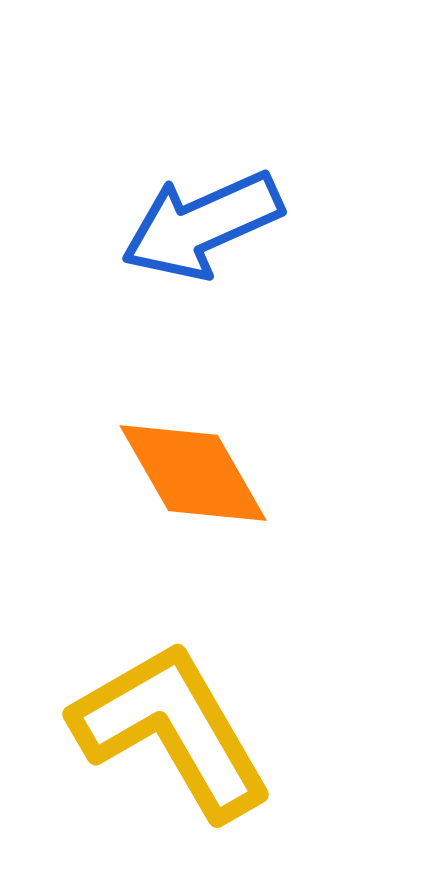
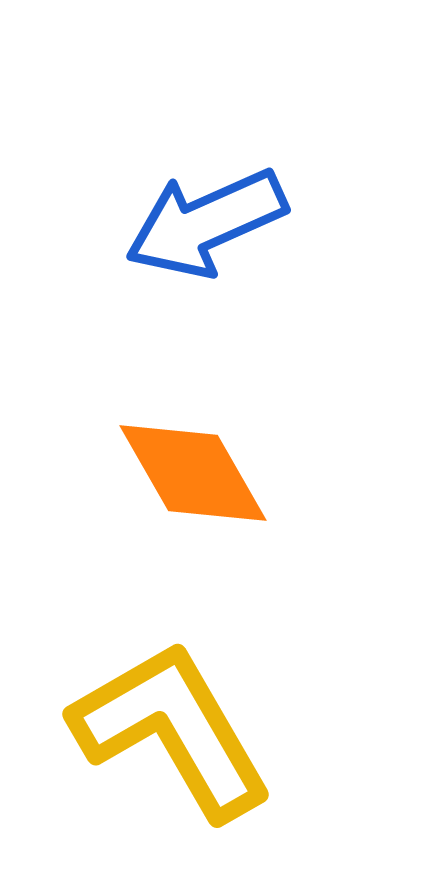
blue arrow: moved 4 px right, 2 px up
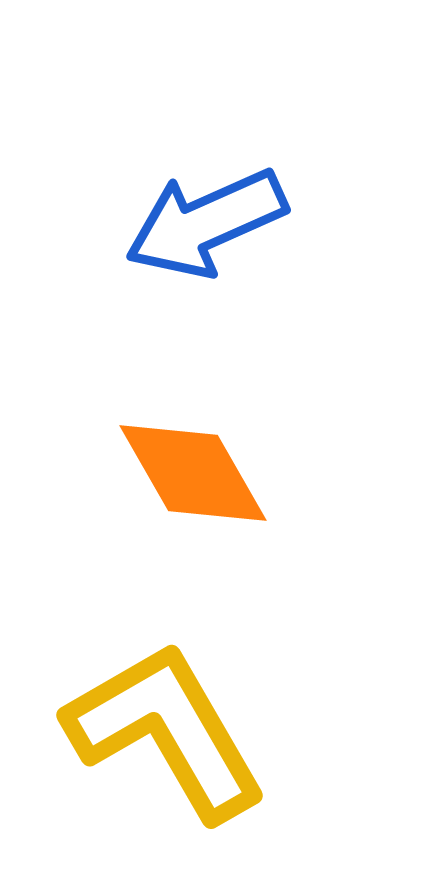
yellow L-shape: moved 6 px left, 1 px down
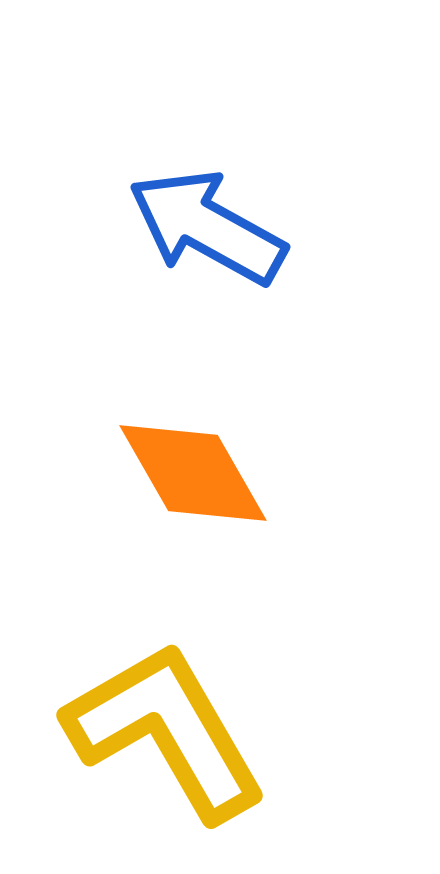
blue arrow: moved 1 px right, 4 px down; rotated 53 degrees clockwise
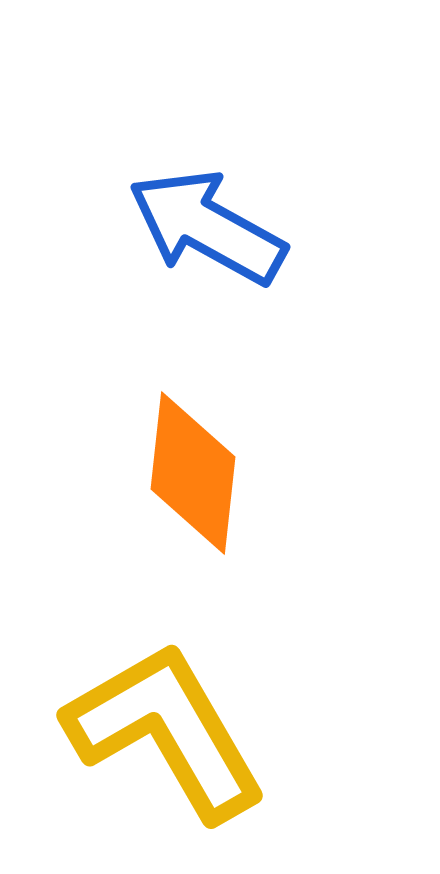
orange diamond: rotated 36 degrees clockwise
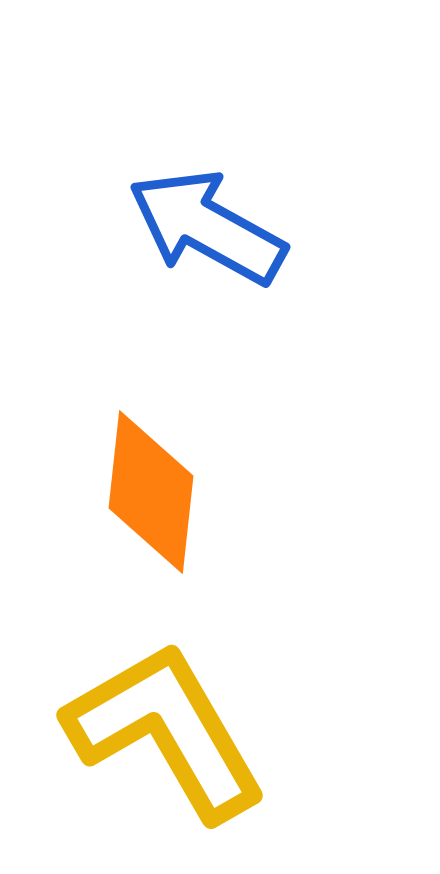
orange diamond: moved 42 px left, 19 px down
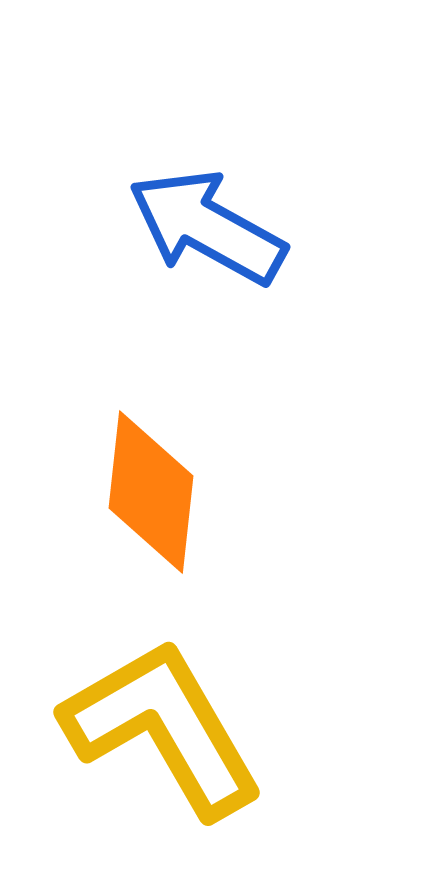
yellow L-shape: moved 3 px left, 3 px up
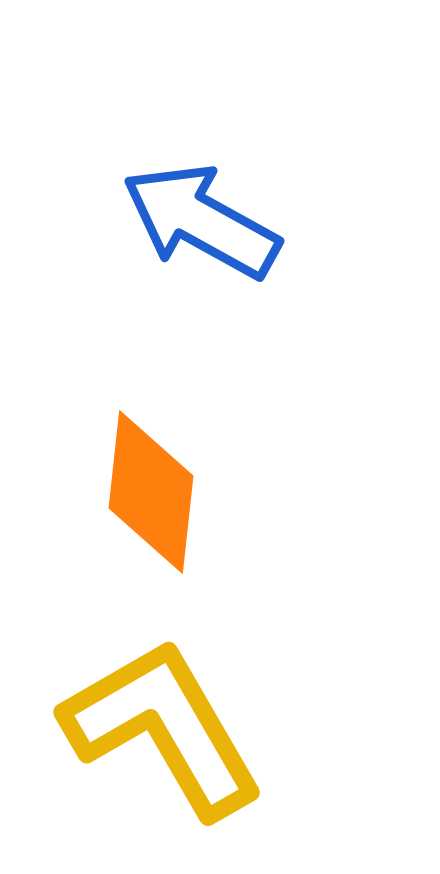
blue arrow: moved 6 px left, 6 px up
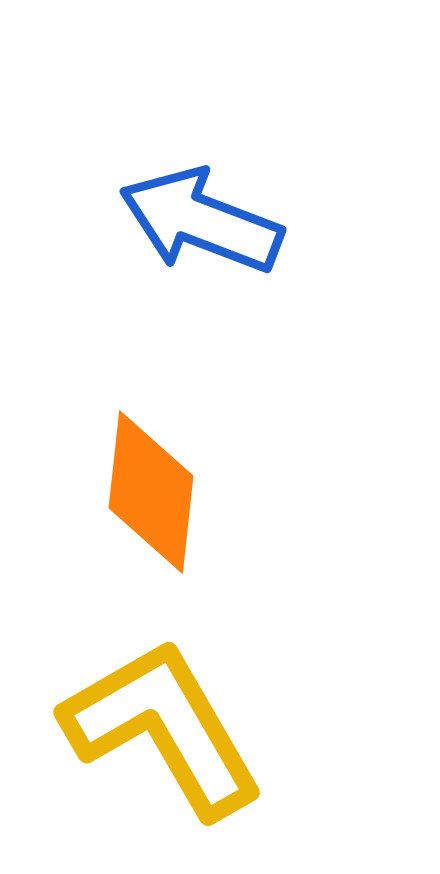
blue arrow: rotated 8 degrees counterclockwise
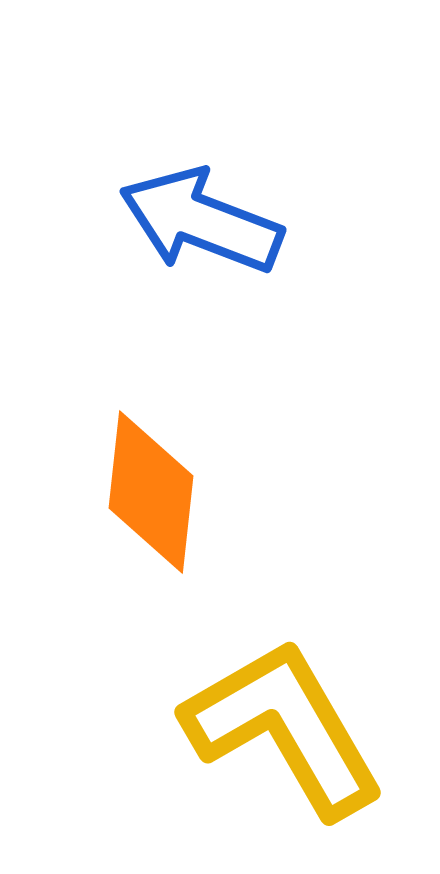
yellow L-shape: moved 121 px right
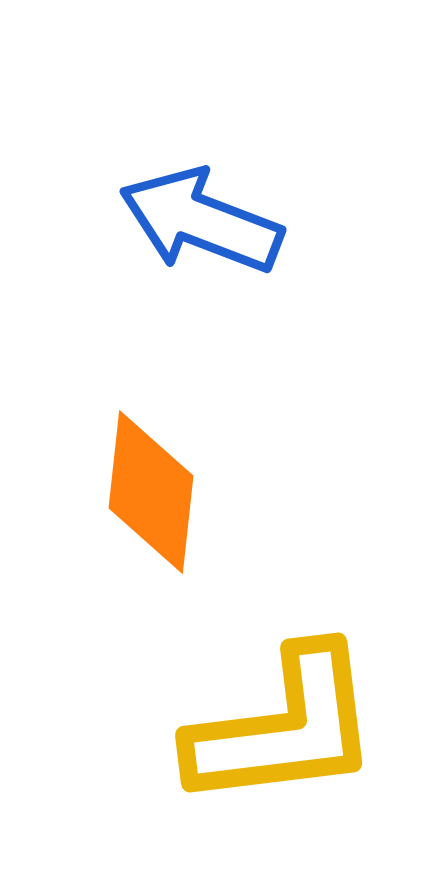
yellow L-shape: rotated 113 degrees clockwise
